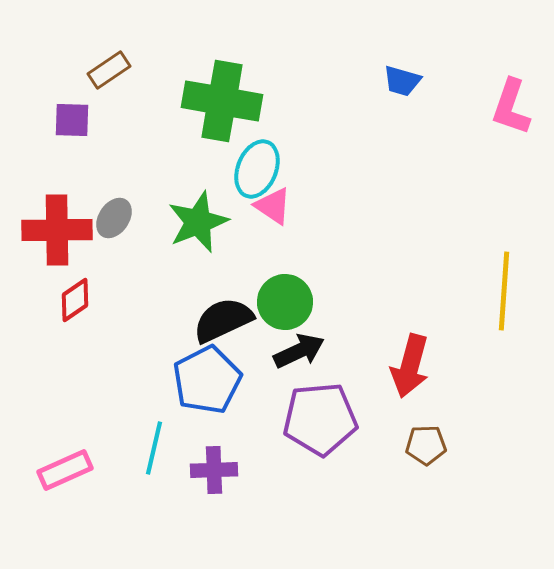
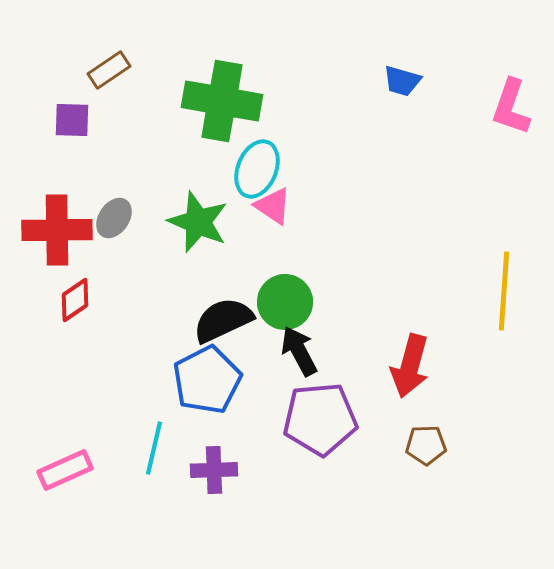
green star: rotated 28 degrees counterclockwise
black arrow: rotated 93 degrees counterclockwise
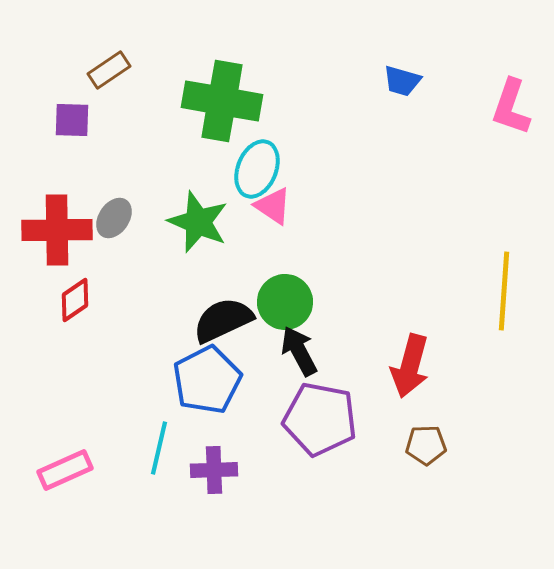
purple pentagon: rotated 16 degrees clockwise
cyan line: moved 5 px right
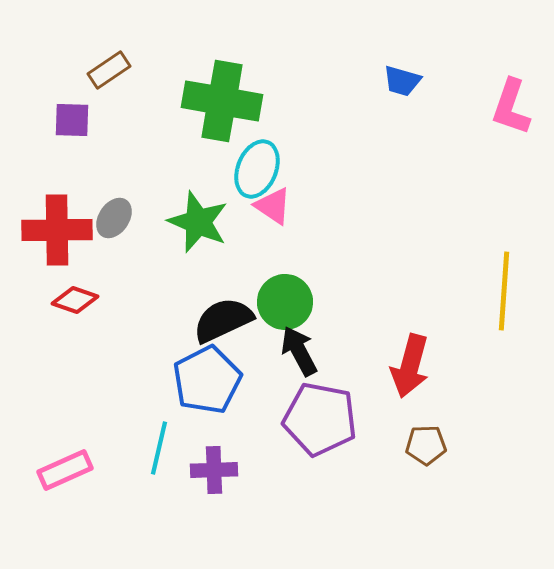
red diamond: rotated 54 degrees clockwise
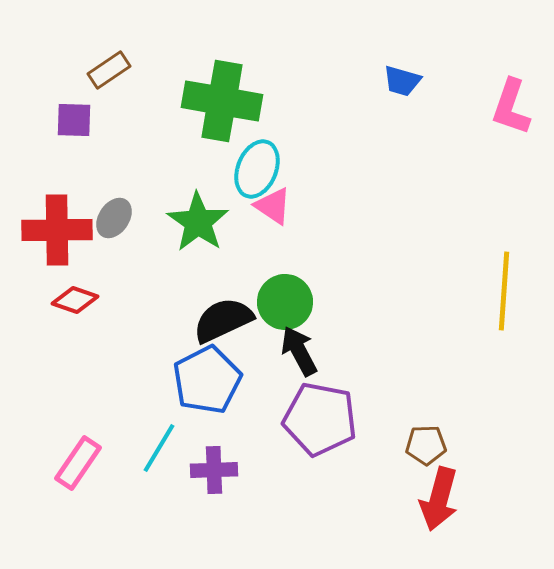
purple square: moved 2 px right
green star: rotated 12 degrees clockwise
red arrow: moved 29 px right, 133 px down
cyan line: rotated 18 degrees clockwise
pink rectangle: moved 13 px right, 7 px up; rotated 32 degrees counterclockwise
